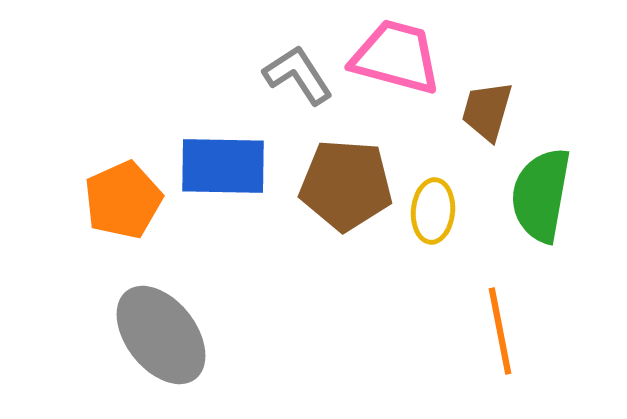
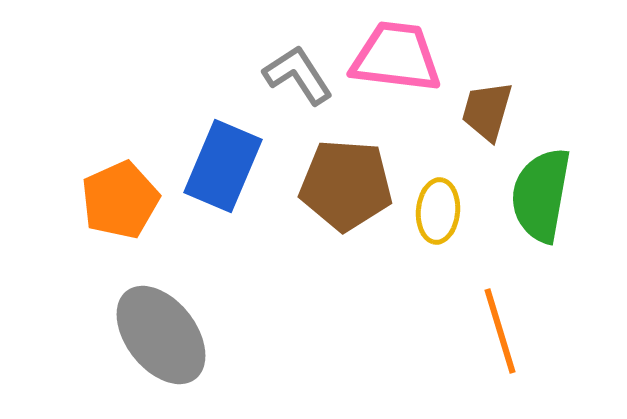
pink trapezoid: rotated 8 degrees counterclockwise
blue rectangle: rotated 68 degrees counterclockwise
orange pentagon: moved 3 px left
yellow ellipse: moved 5 px right
orange line: rotated 6 degrees counterclockwise
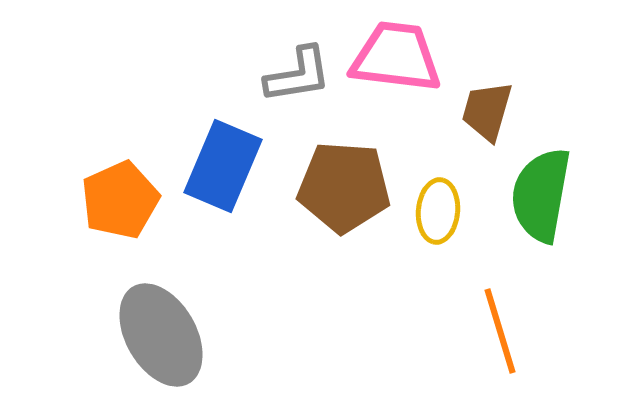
gray L-shape: rotated 114 degrees clockwise
brown pentagon: moved 2 px left, 2 px down
gray ellipse: rotated 8 degrees clockwise
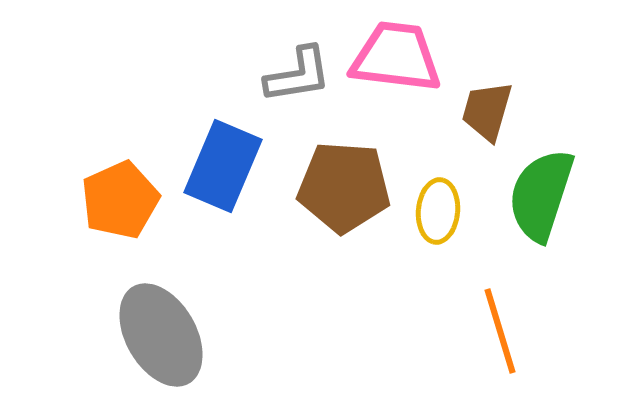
green semicircle: rotated 8 degrees clockwise
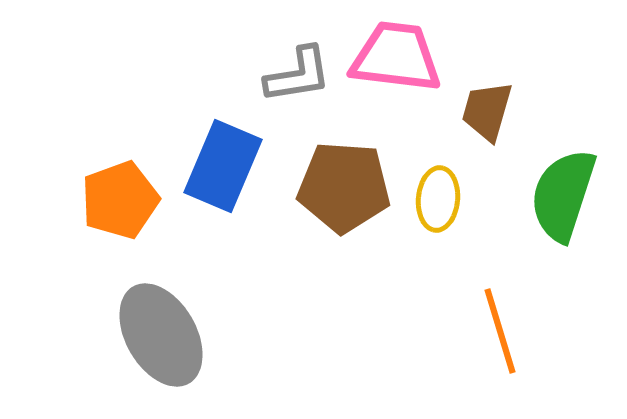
green semicircle: moved 22 px right
orange pentagon: rotated 4 degrees clockwise
yellow ellipse: moved 12 px up
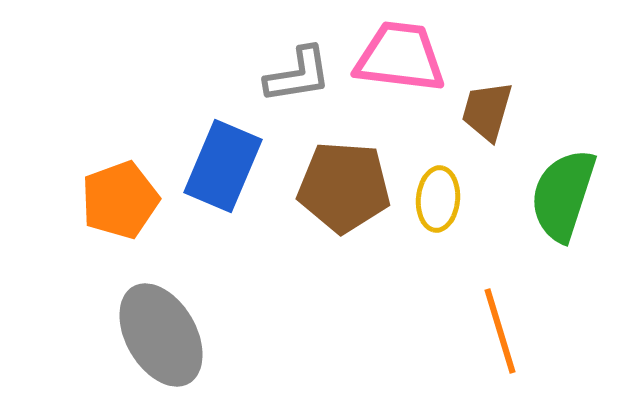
pink trapezoid: moved 4 px right
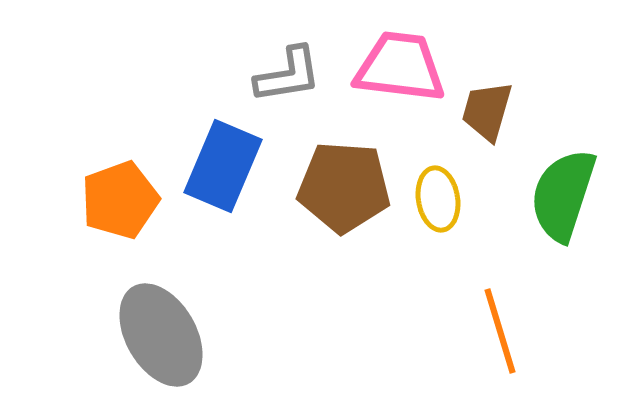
pink trapezoid: moved 10 px down
gray L-shape: moved 10 px left
yellow ellipse: rotated 14 degrees counterclockwise
